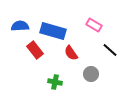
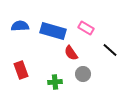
pink rectangle: moved 8 px left, 3 px down
red rectangle: moved 14 px left, 20 px down; rotated 18 degrees clockwise
gray circle: moved 8 px left
green cross: rotated 16 degrees counterclockwise
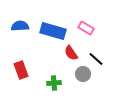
black line: moved 14 px left, 9 px down
green cross: moved 1 px left, 1 px down
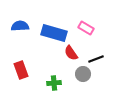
blue rectangle: moved 1 px right, 2 px down
black line: rotated 63 degrees counterclockwise
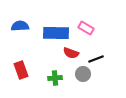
blue rectangle: moved 2 px right; rotated 15 degrees counterclockwise
red semicircle: rotated 35 degrees counterclockwise
green cross: moved 1 px right, 5 px up
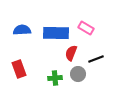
blue semicircle: moved 2 px right, 4 px down
red semicircle: rotated 91 degrees clockwise
red rectangle: moved 2 px left, 1 px up
gray circle: moved 5 px left
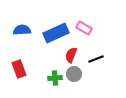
pink rectangle: moved 2 px left
blue rectangle: rotated 25 degrees counterclockwise
red semicircle: moved 2 px down
gray circle: moved 4 px left
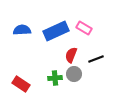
blue rectangle: moved 2 px up
red rectangle: moved 2 px right, 15 px down; rotated 36 degrees counterclockwise
